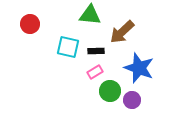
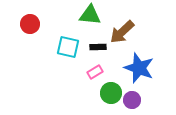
black rectangle: moved 2 px right, 4 px up
green circle: moved 1 px right, 2 px down
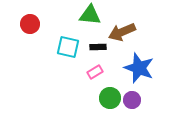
brown arrow: rotated 20 degrees clockwise
green circle: moved 1 px left, 5 px down
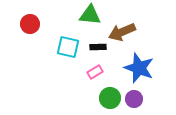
purple circle: moved 2 px right, 1 px up
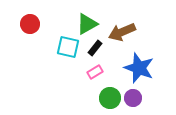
green triangle: moved 3 px left, 9 px down; rotated 35 degrees counterclockwise
black rectangle: moved 3 px left, 1 px down; rotated 49 degrees counterclockwise
purple circle: moved 1 px left, 1 px up
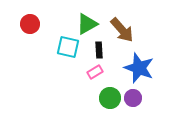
brown arrow: moved 2 px up; rotated 108 degrees counterclockwise
black rectangle: moved 4 px right, 2 px down; rotated 42 degrees counterclockwise
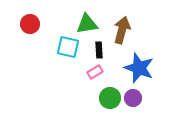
green triangle: rotated 20 degrees clockwise
brown arrow: rotated 124 degrees counterclockwise
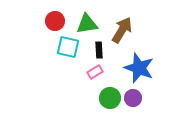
red circle: moved 25 px right, 3 px up
brown arrow: rotated 16 degrees clockwise
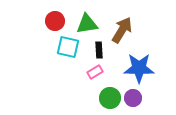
blue star: rotated 20 degrees counterclockwise
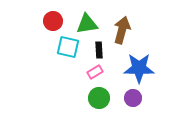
red circle: moved 2 px left
brown arrow: rotated 16 degrees counterclockwise
green circle: moved 11 px left
